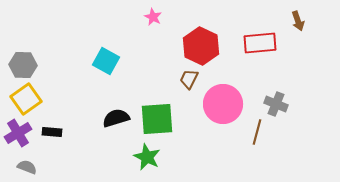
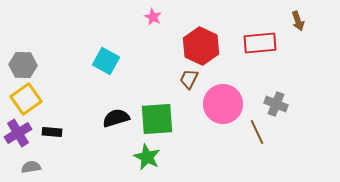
brown line: rotated 40 degrees counterclockwise
gray semicircle: moved 4 px right; rotated 30 degrees counterclockwise
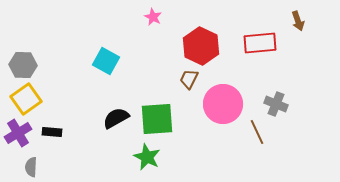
black semicircle: rotated 12 degrees counterclockwise
gray semicircle: rotated 78 degrees counterclockwise
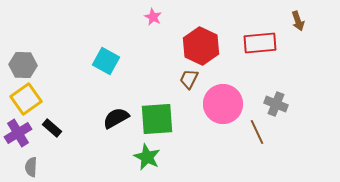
black rectangle: moved 4 px up; rotated 36 degrees clockwise
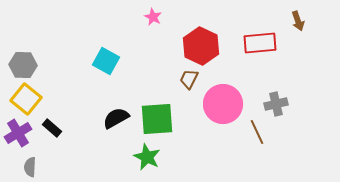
yellow square: rotated 16 degrees counterclockwise
gray cross: rotated 35 degrees counterclockwise
gray semicircle: moved 1 px left
